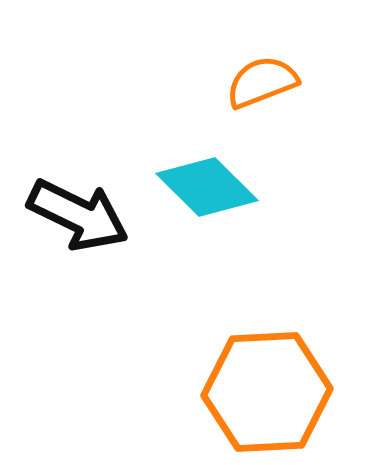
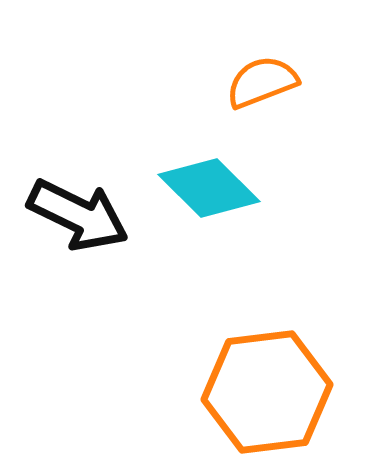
cyan diamond: moved 2 px right, 1 px down
orange hexagon: rotated 4 degrees counterclockwise
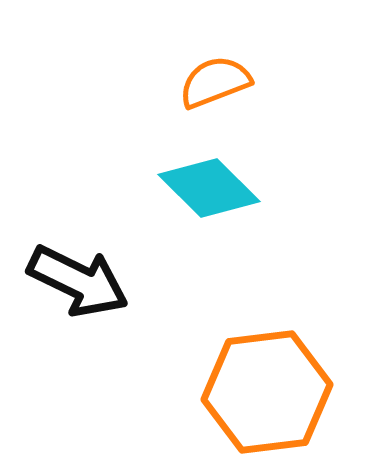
orange semicircle: moved 47 px left
black arrow: moved 66 px down
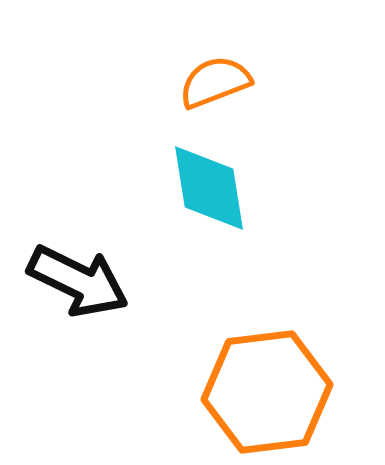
cyan diamond: rotated 36 degrees clockwise
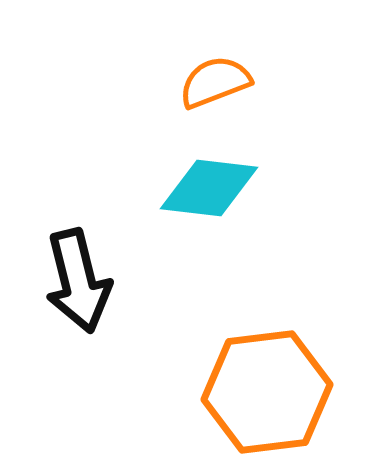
cyan diamond: rotated 74 degrees counterclockwise
black arrow: rotated 50 degrees clockwise
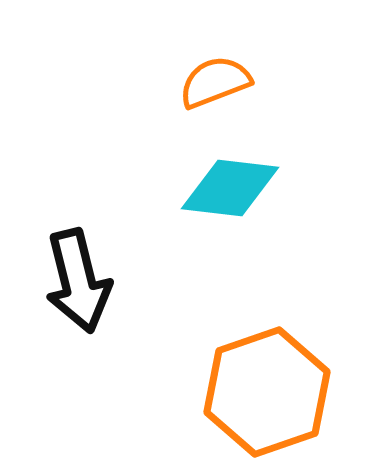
cyan diamond: moved 21 px right
orange hexagon: rotated 12 degrees counterclockwise
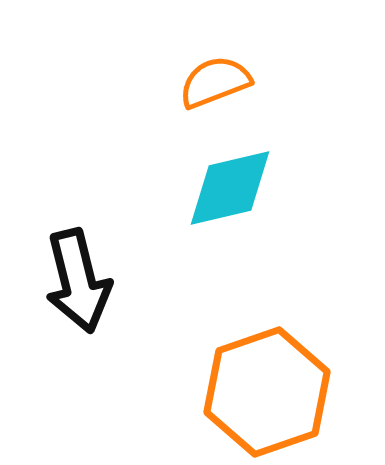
cyan diamond: rotated 20 degrees counterclockwise
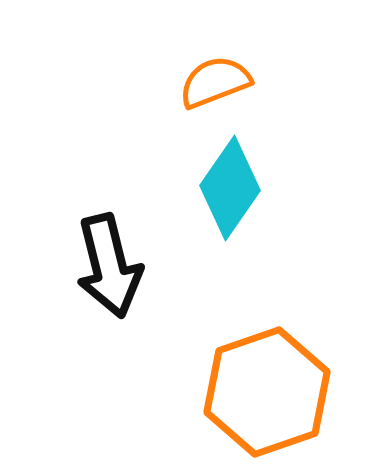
cyan diamond: rotated 42 degrees counterclockwise
black arrow: moved 31 px right, 15 px up
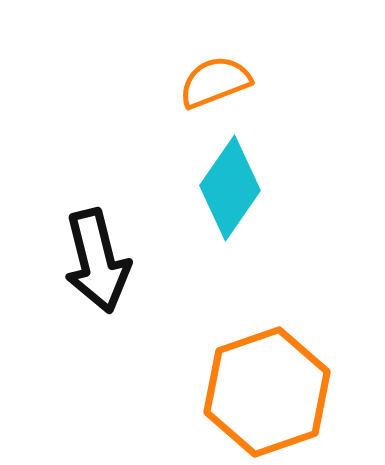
black arrow: moved 12 px left, 5 px up
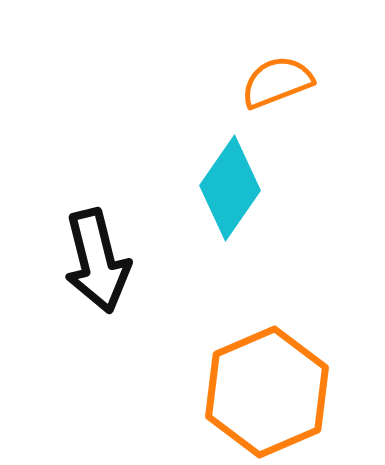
orange semicircle: moved 62 px right
orange hexagon: rotated 4 degrees counterclockwise
